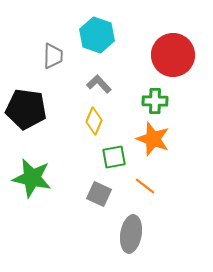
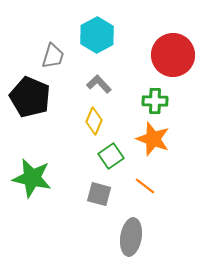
cyan hexagon: rotated 12 degrees clockwise
gray trapezoid: rotated 16 degrees clockwise
black pentagon: moved 4 px right, 12 px up; rotated 15 degrees clockwise
green square: moved 3 px left, 1 px up; rotated 25 degrees counterclockwise
gray square: rotated 10 degrees counterclockwise
gray ellipse: moved 3 px down
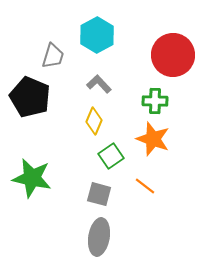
gray ellipse: moved 32 px left
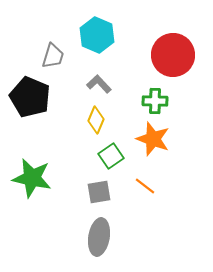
cyan hexagon: rotated 8 degrees counterclockwise
yellow diamond: moved 2 px right, 1 px up
gray square: moved 2 px up; rotated 25 degrees counterclockwise
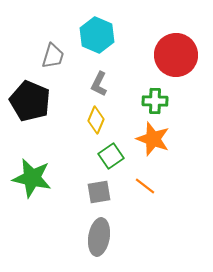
red circle: moved 3 px right
gray L-shape: rotated 110 degrees counterclockwise
black pentagon: moved 4 px down
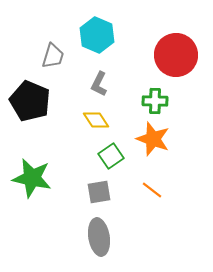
yellow diamond: rotated 56 degrees counterclockwise
orange line: moved 7 px right, 4 px down
gray ellipse: rotated 18 degrees counterclockwise
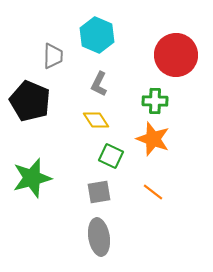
gray trapezoid: rotated 16 degrees counterclockwise
green square: rotated 30 degrees counterclockwise
green star: rotated 27 degrees counterclockwise
orange line: moved 1 px right, 2 px down
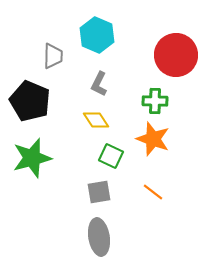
green star: moved 20 px up
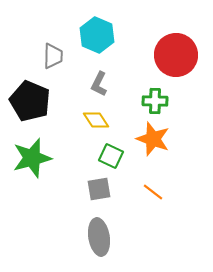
gray square: moved 3 px up
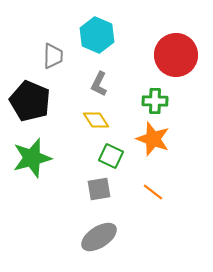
gray ellipse: rotated 66 degrees clockwise
